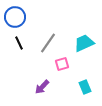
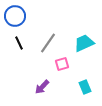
blue circle: moved 1 px up
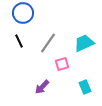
blue circle: moved 8 px right, 3 px up
black line: moved 2 px up
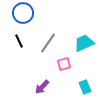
pink square: moved 2 px right
